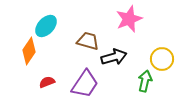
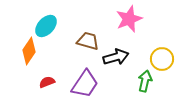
black arrow: moved 2 px right
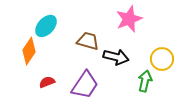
black arrow: rotated 30 degrees clockwise
purple trapezoid: moved 1 px down
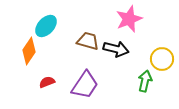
black arrow: moved 8 px up
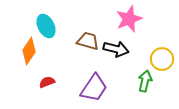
cyan ellipse: rotated 70 degrees counterclockwise
purple trapezoid: moved 9 px right, 3 px down
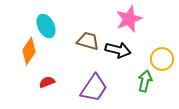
black arrow: moved 2 px right, 1 px down
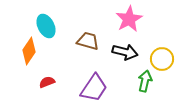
pink star: rotated 8 degrees counterclockwise
black arrow: moved 7 px right, 2 px down
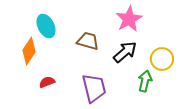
black arrow: rotated 55 degrees counterclockwise
purple trapezoid: rotated 48 degrees counterclockwise
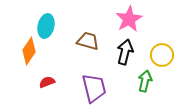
cyan ellipse: rotated 40 degrees clockwise
black arrow: rotated 35 degrees counterclockwise
yellow circle: moved 4 px up
